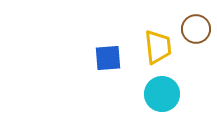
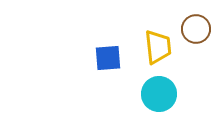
cyan circle: moved 3 px left
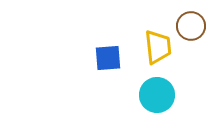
brown circle: moved 5 px left, 3 px up
cyan circle: moved 2 px left, 1 px down
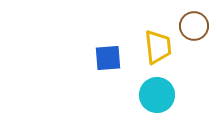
brown circle: moved 3 px right
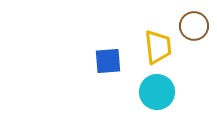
blue square: moved 3 px down
cyan circle: moved 3 px up
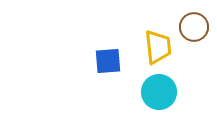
brown circle: moved 1 px down
cyan circle: moved 2 px right
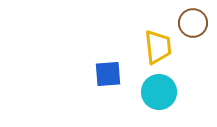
brown circle: moved 1 px left, 4 px up
blue square: moved 13 px down
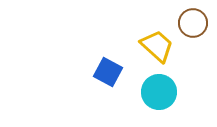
yellow trapezoid: moved 1 px left, 1 px up; rotated 42 degrees counterclockwise
blue square: moved 2 px up; rotated 32 degrees clockwise
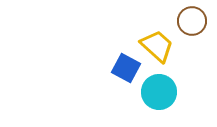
brown circle: moved 1 px left, 2 px up
blue square: moved 18 px right, 4 px up
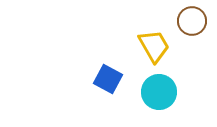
yellow trapezoid: moved 3 px left; rotated 18 degrees clockwise
blue square: moved 18 px left, 11 px down
